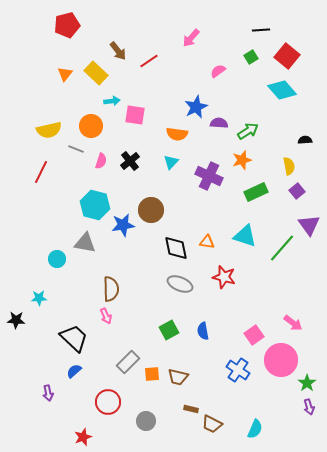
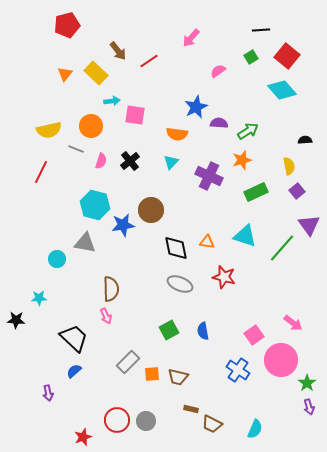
red circle at (108, 402): moved 9 px right, 18 px down
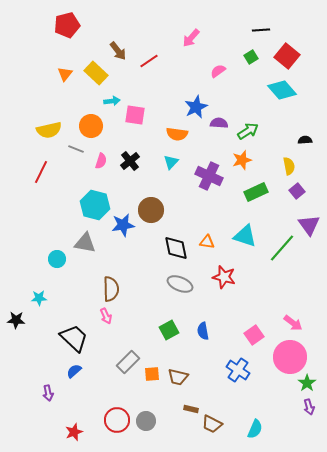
pink circle at (281, 360): moved 9 px right, 3 px up
red star at (83, 437): moved 9 px left, 5 px up
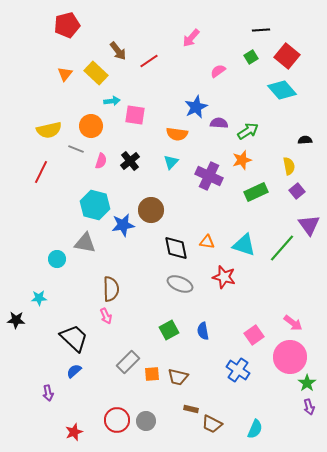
cyan triangle at (245, 236): moved 1 px left, 9 px down
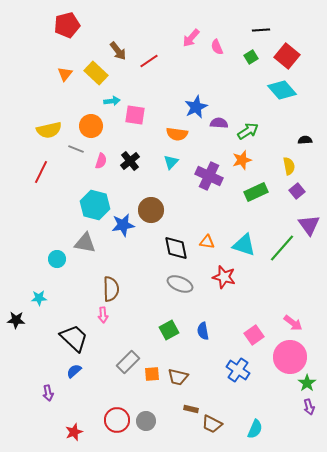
pink semicircle at (218, 71): moved 1 px left, 24 px up; rotated 77 degrees counterclockwise
pink arrow at (106, 316): moved 3 px left, 1 px up; rotated 21 degrees clockwise
